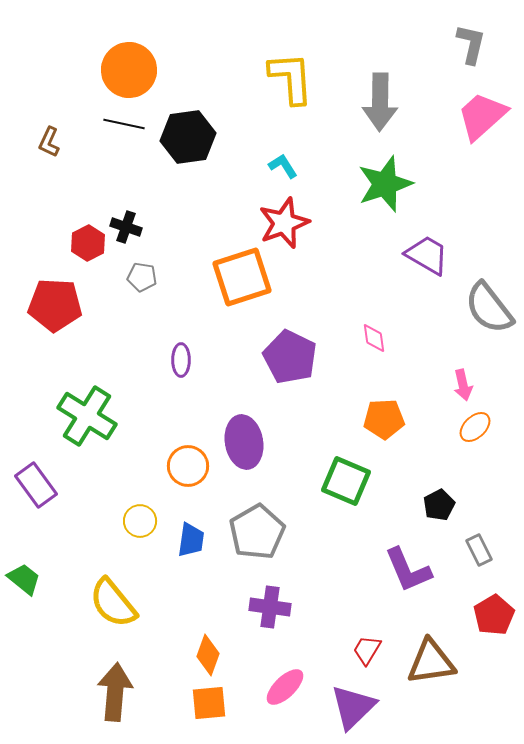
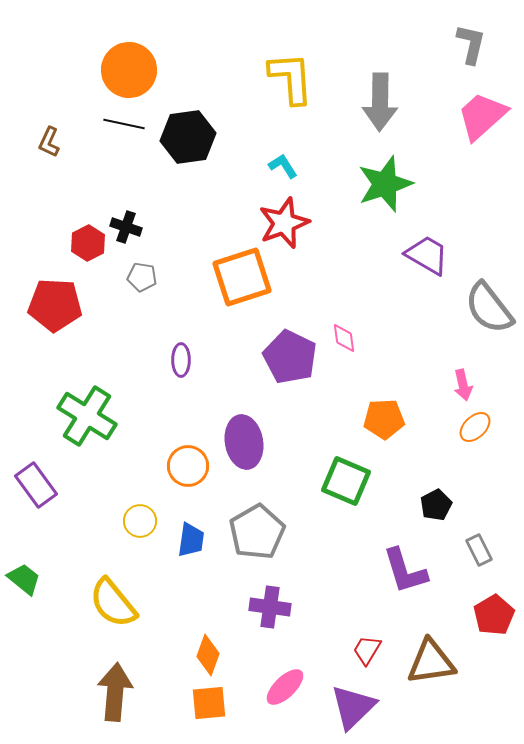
pink diamond at (374, 338): moved 30 px left
black pentagon at (439, 505): moved 3 px left
purple L-shape at (408, 570): moved 3 px left, 1 px down; rotated 6 degrees clockwise
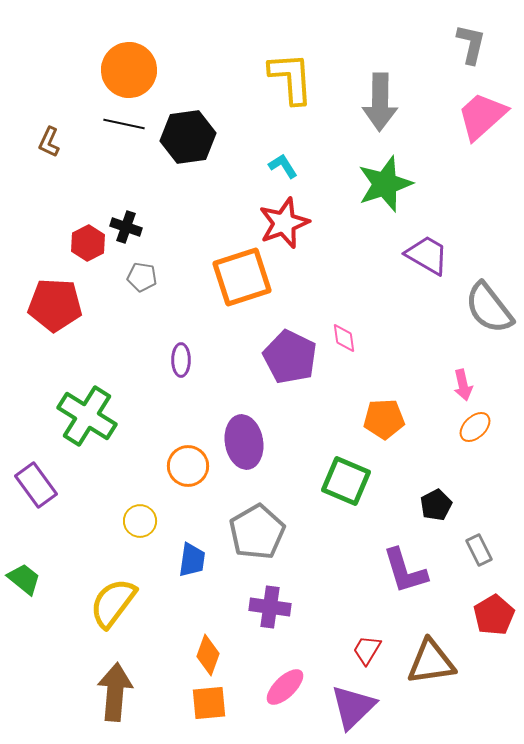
blue trapezoid at (191, 540): moved 1 px right, 20 px down
yellow semicircle at (113, 603): rotated 76 degrees clockwise
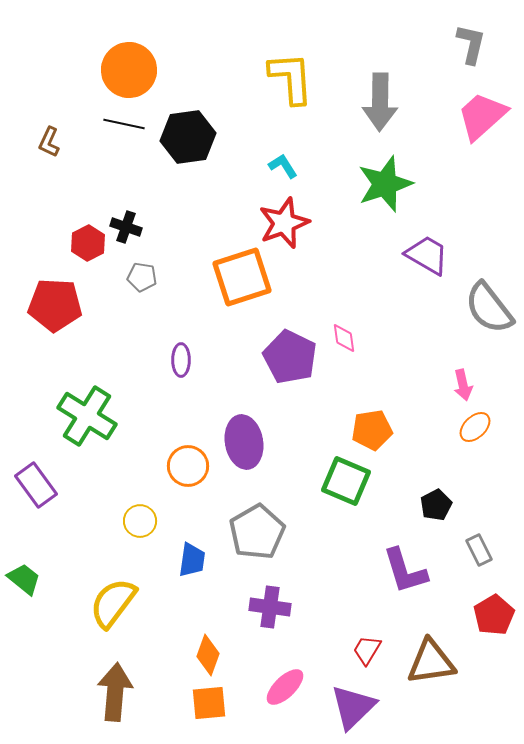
orange pentagon at (384, 419): moved 12 px left, 11 px down; rotated 6 degrees counterclockwise
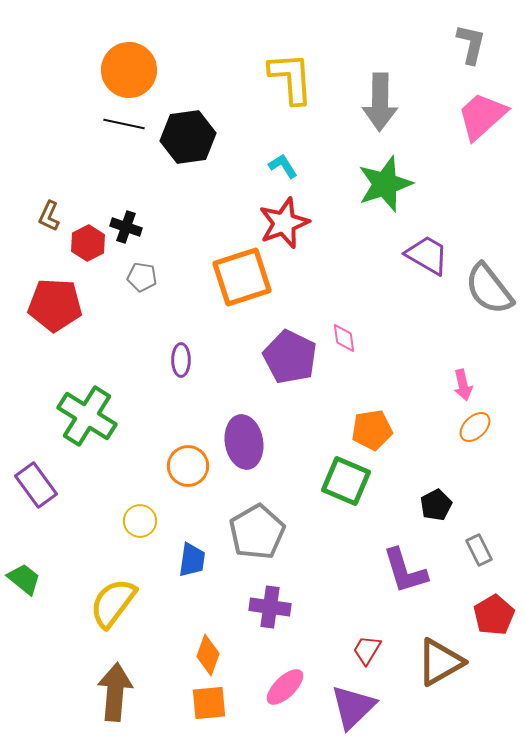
brown L-shape at (49, 142): moved 74 px down
gray semicircle at (489, 308): moved 19 px up
brown triangle at (431, 662): moved 9 px right; rotated 22 degrees counterclockwise
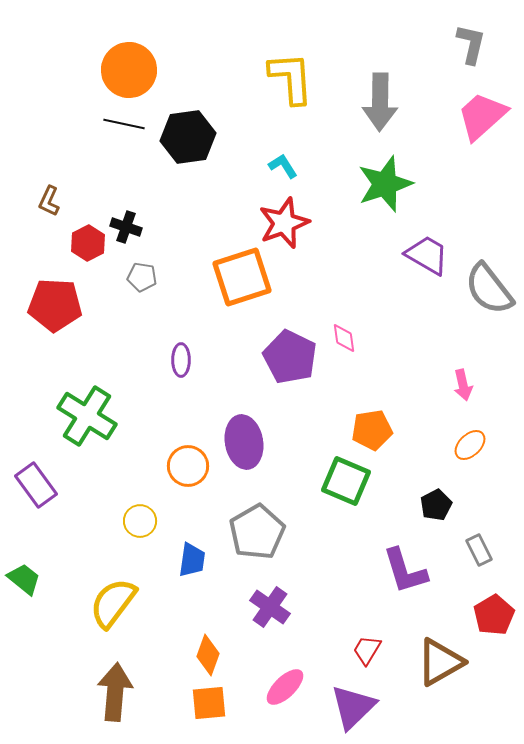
brown L-shape at (49, 216): moved 15 px up
orange ellipse at (475, 427): moved 5 px left, 18 px down
purple cross at (270, 607): rotated 27 degrees clockwise
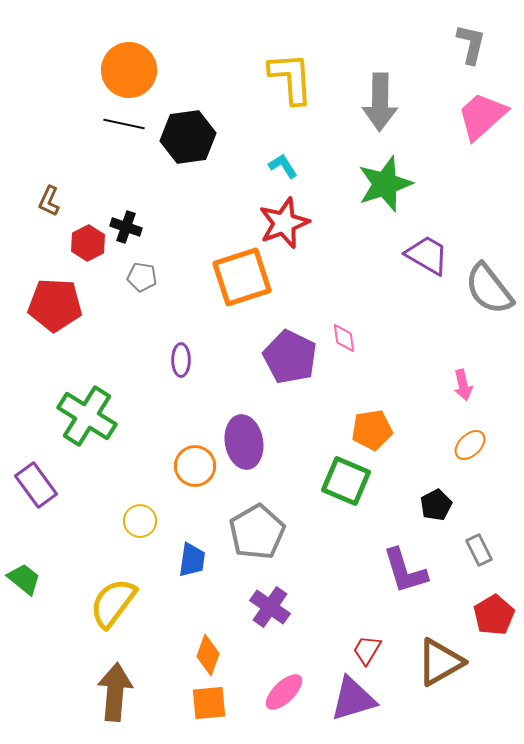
orange circle at (188, 466): moved 7 px right
pink ellipse at (285, 687): moved 1 px left, 5 px down
purple triangle at (353, 707): moved 8 px up; rotated 27 degrees clockwise
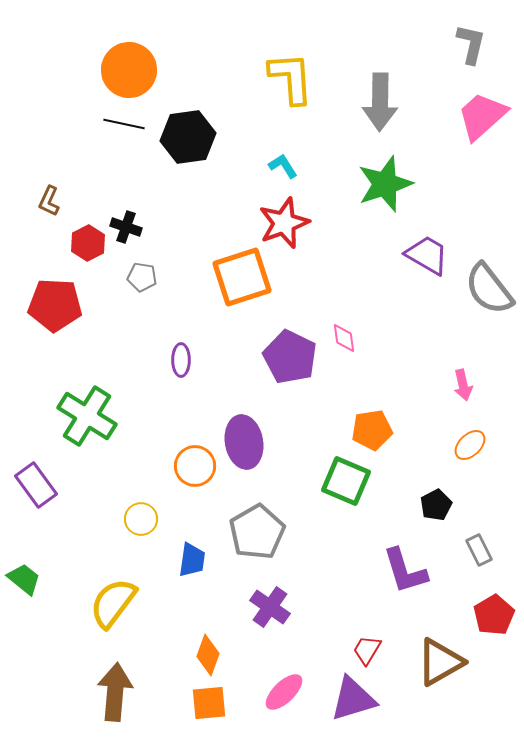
yellow circle at (140, 521): moved 1 px right, 2 px up
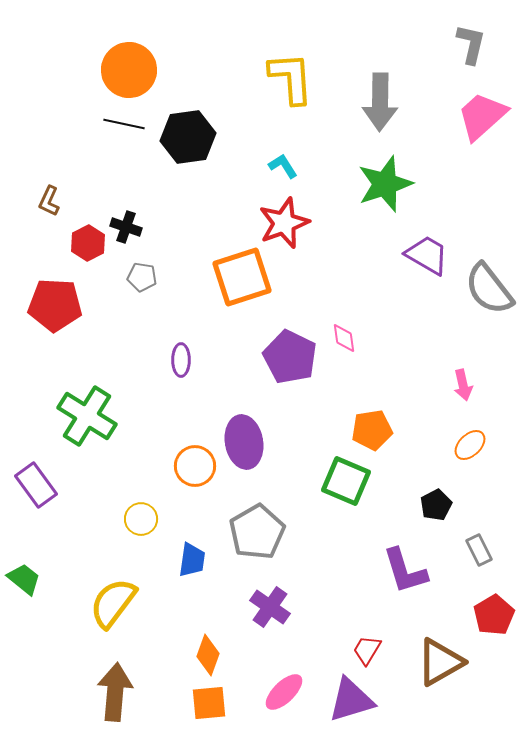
purple triangle at (353, 699): moved 2 px left, 1 px down
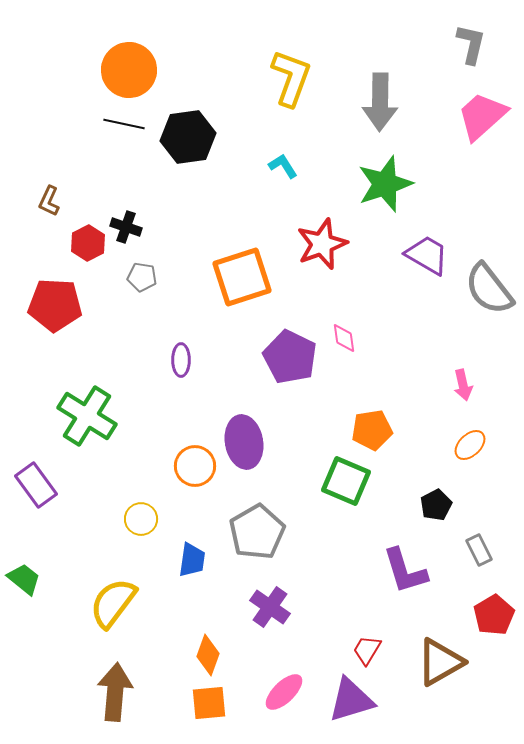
yellow L-shape at (291, 78): rotated 24 degrees clockwise
red star at (284, 223): moved 38 px right, 21 px down
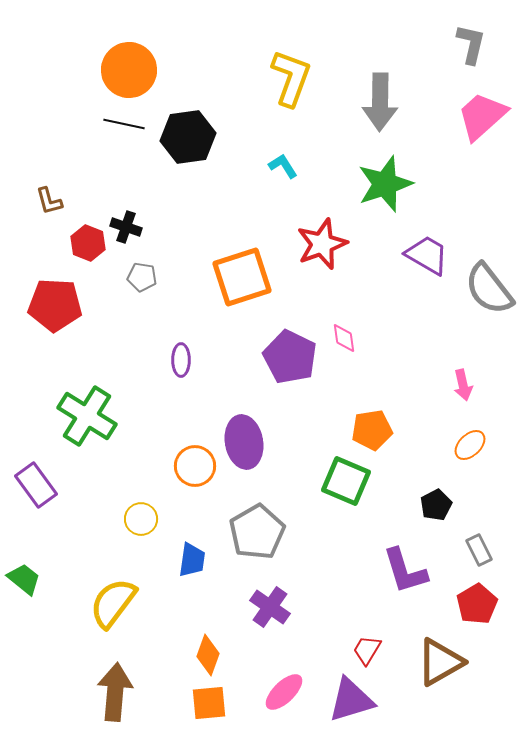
brown L-shape at (49, 201): rotated 40 degrees counterclockwise
red hexagon at (88, 243): rotated 12 degrees counterclockwise
red pentagon at (494, 615): moved 17 px left, 11 px up
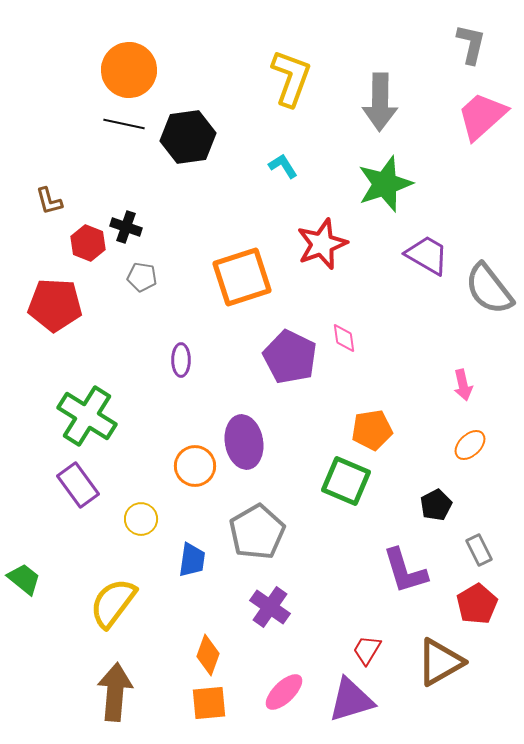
purple rectangle at (36, 485): moved 42 px right
